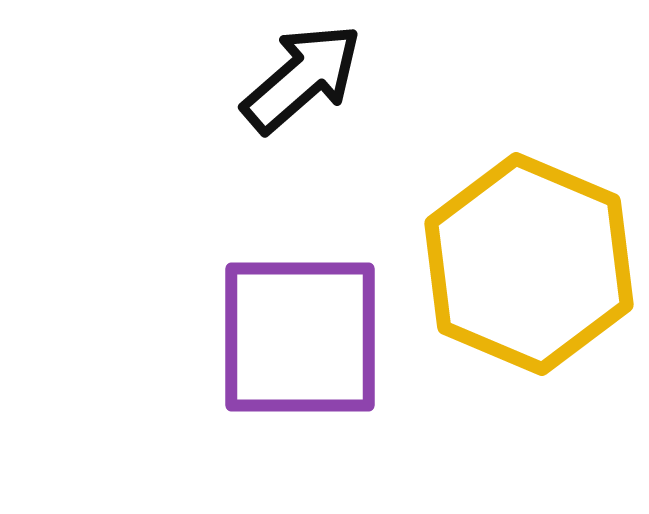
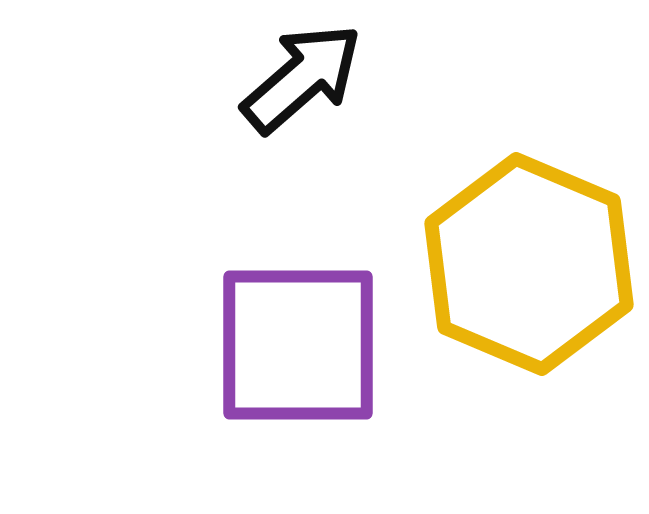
purple square: moved 2 px left, 8 px down
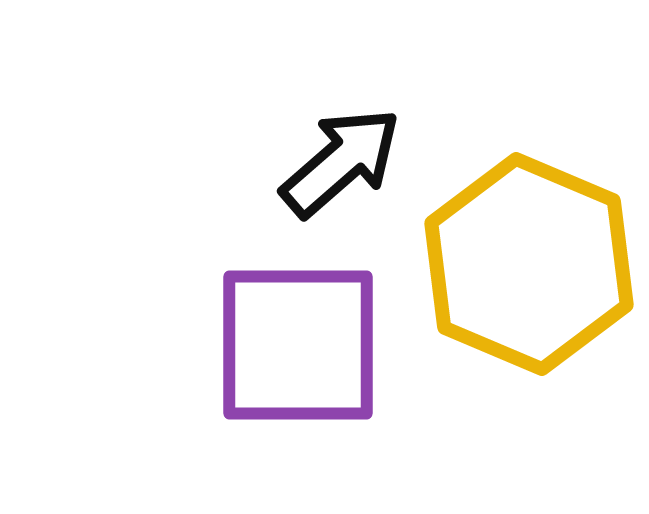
black arrow: moved 39 px right, 84 px down
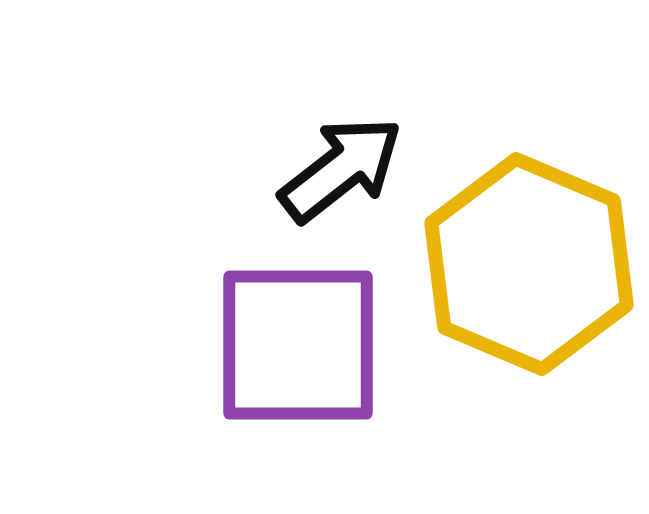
black arrow: moved 7 px down; rotated 3 degrees clockwise
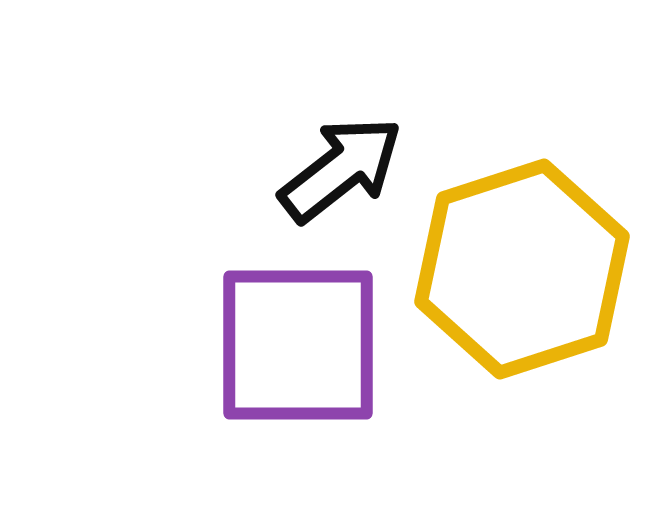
yellow hexagon: moved 7 px left, 5 px down; rotated 19 degrees clockwise
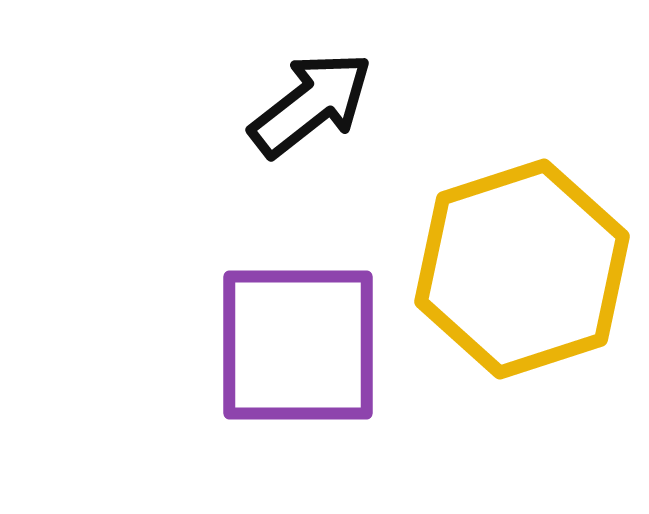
black arrow: moved 30 px left, 65 px up
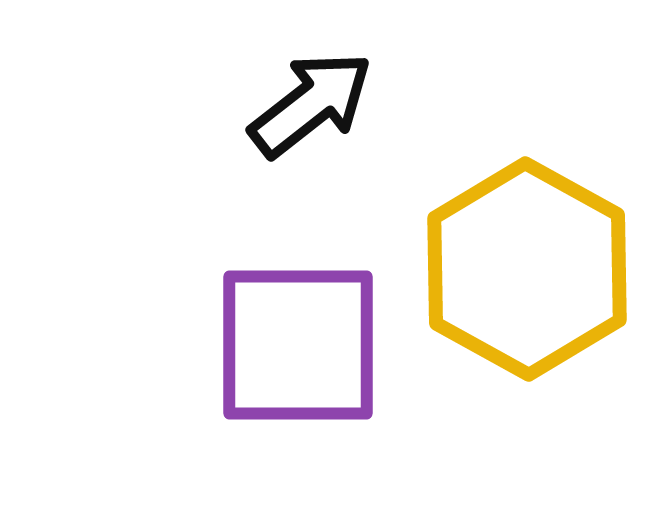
yellow hexagon: moved 5 px right; rotated 13 degrees counterclockwise
